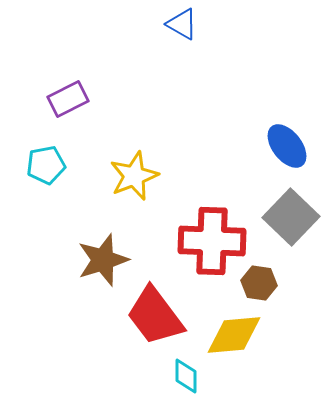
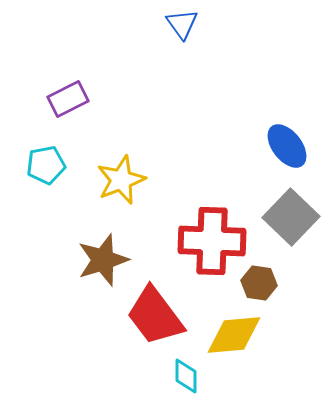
blue triangle: rotated 24 degrees clockwise
yellow star: moved 13 px left, 4 px down
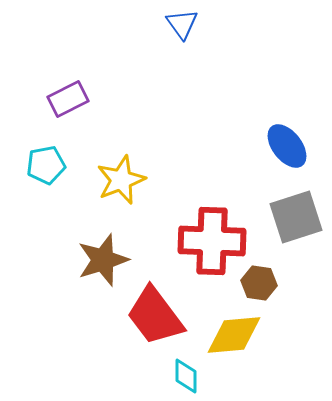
gray square: moved 5 px right; rotated 28 degrees clockwise
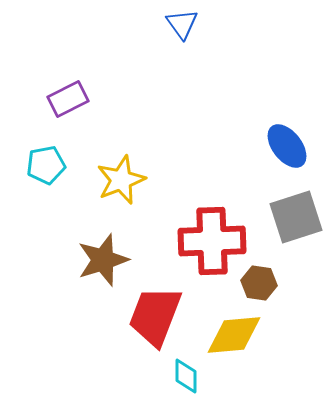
red cross: rotated 4 degrees counterclockwise
red trapezoid: rotated 58 degrees clockwise
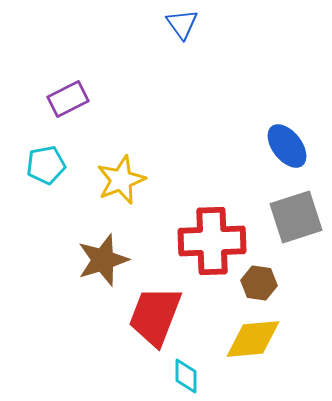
yellow diamond: moved 19 px right, 4 px down
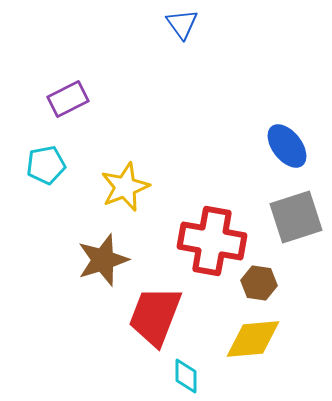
yellow star: moved 4 px right, 7 px down
red cross: rotated 12 degrees clockwise
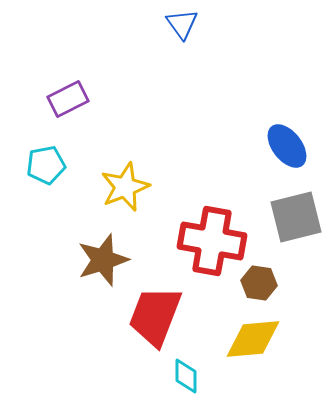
gray square: rotated 4 degrees clockwise
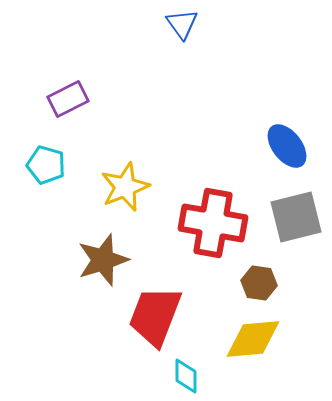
cyan pentagon: rotated 27 degrees clockwise
red cross: moved 1 px right, 18 px up
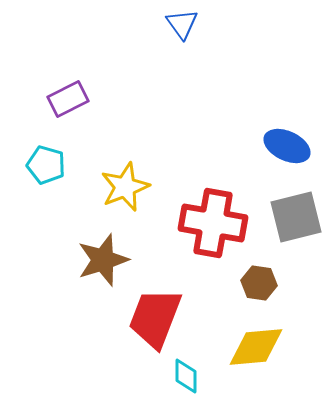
blue ellipse: rotated 27 degrees counterclockwise
red trapezoid: moved 2 px down
yellow diamond: moved 3 px right, 8 px down
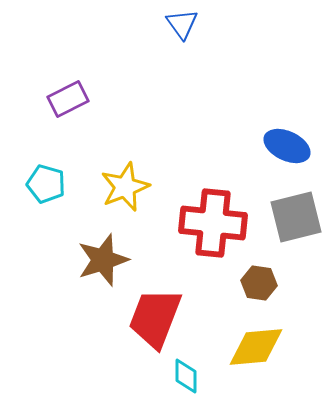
cyan pentagon: moved 19 px down
red cross: rotated 4 degrees counterclockwise
